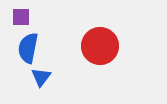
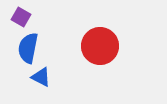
purple square: rotated 30 degrees clockwise
blue triangle: rotated 40 degrees counterclockwise
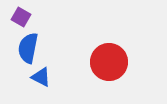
red circle: moved 9 px right, 16 px down
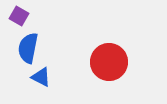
purple square: moved 2 px left, 1 px up
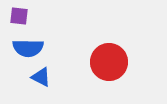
purple square: rotated 24 degrees counterclockwise
blue semicircle: rotated 100 degrees counterclockwise
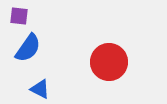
blue semicircle: rotated 56 degrees counterclockwise
blue triangle: moved 1 px left, 12 px down
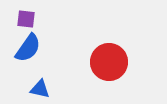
purple square: moved 7 px right, 3 px down
blue triangle: rotated 15 degrees counterclockwise
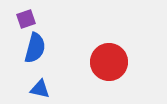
purple square: rotated 24 degrees counterclockwise
blue semicircle: moved 7 px right; rotated 20 degrees counterclockwise
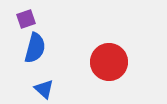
blue triangle: moved 4 px right; rotated 30 degrees clockwise
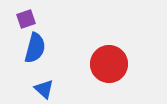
red circle: moved 2 px down
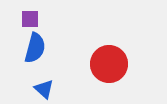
purple square: moved 4 px right; rotated 18 degrees clockwise
